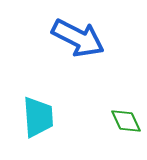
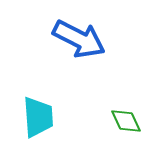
blue arrow: moved 1 px right, 1 px down
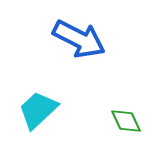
cyan trapezoid: moved 7 px up; rotated 129 degrees counterclockwise
